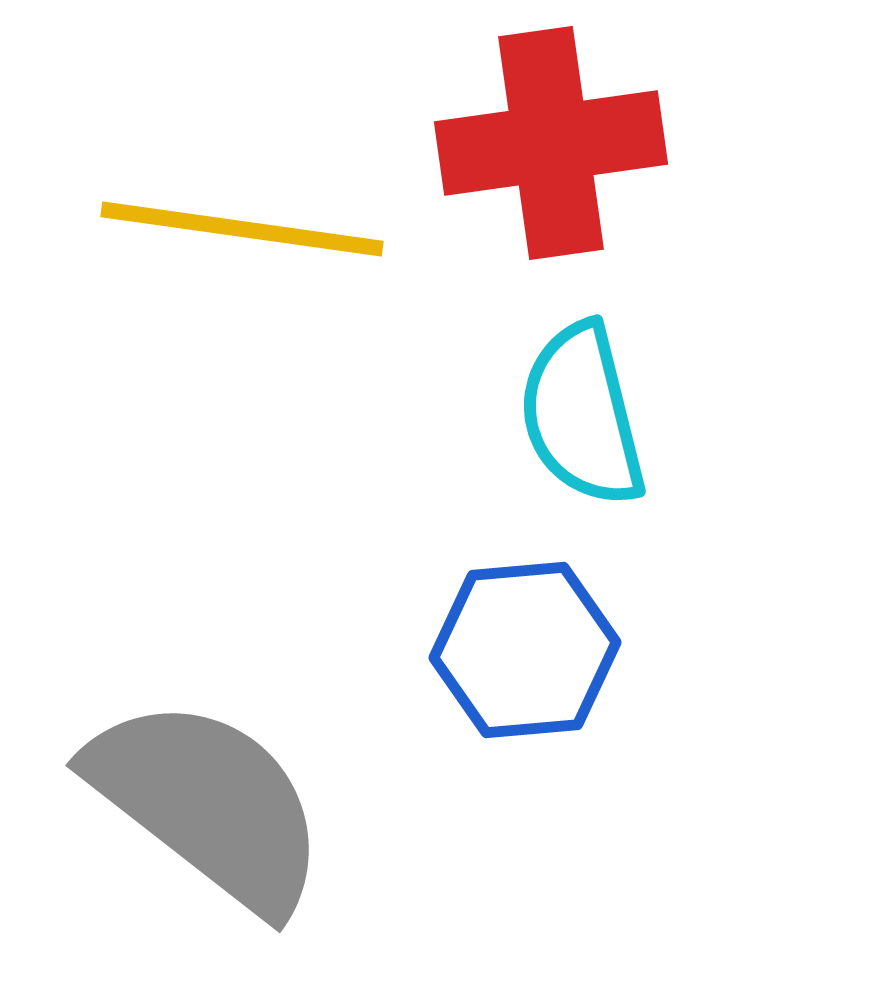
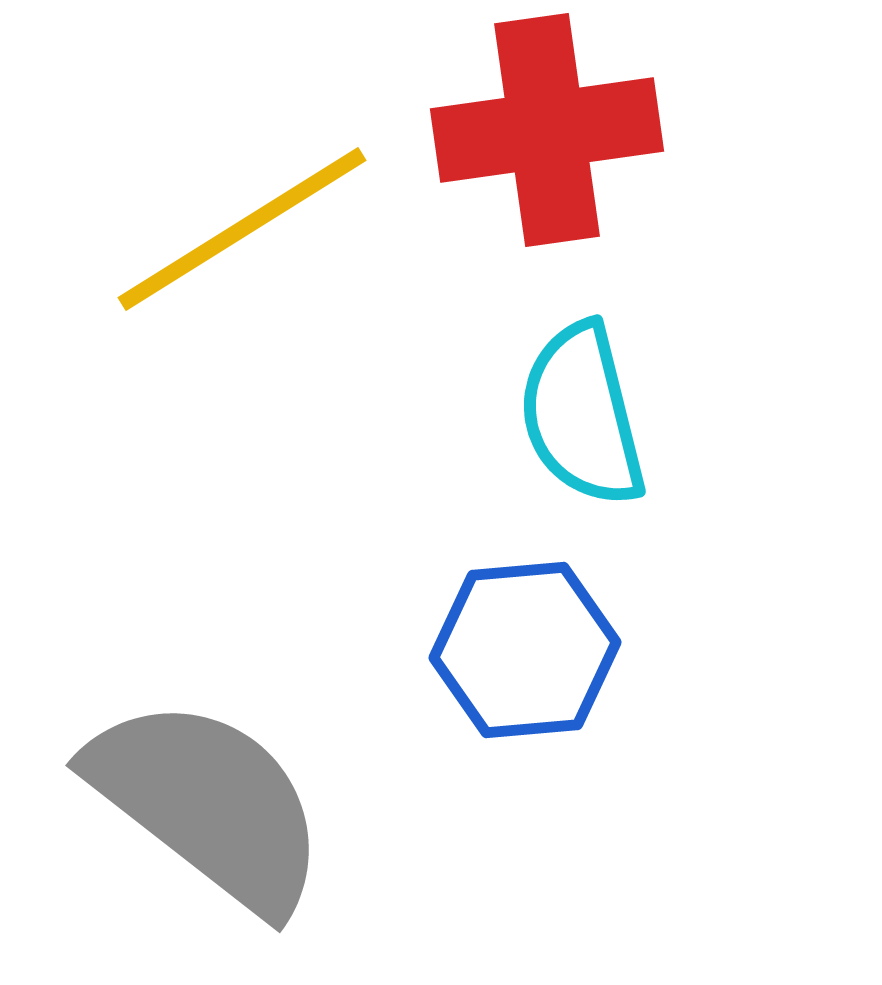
red cross: moved 4 px left, 13 px up
yellow line: rotated 40 degrees counterclockwise
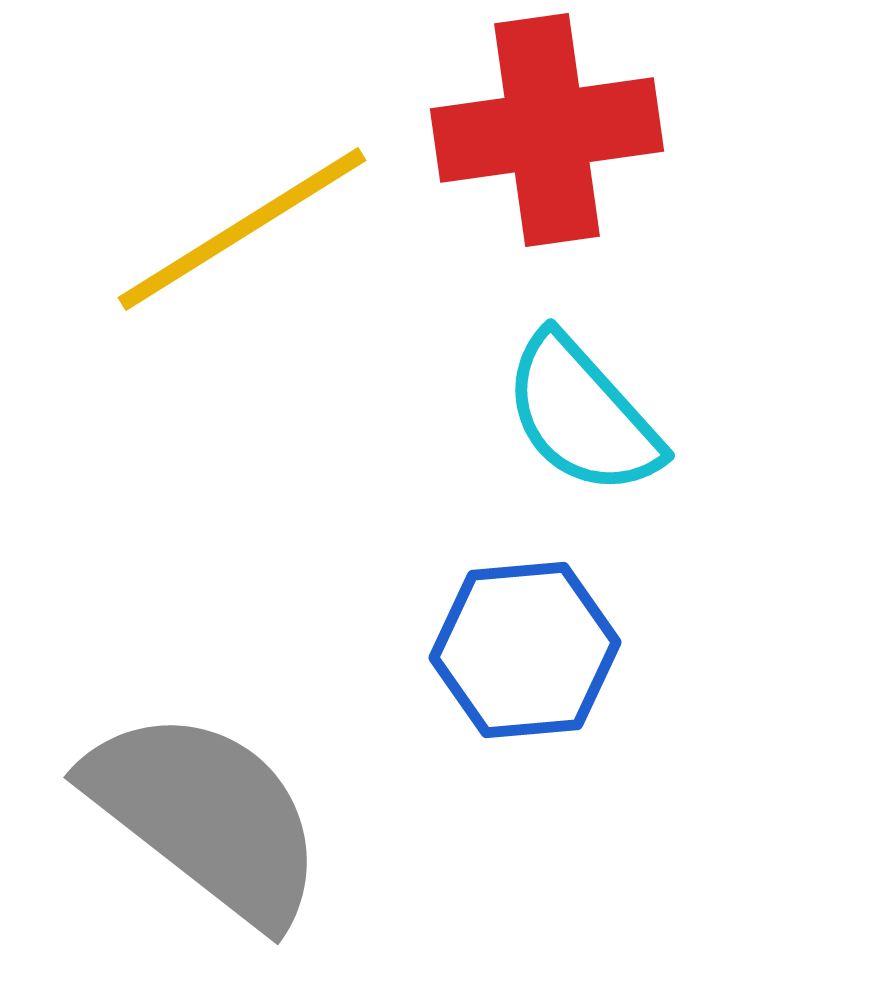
cyan semicircle: rotated 28 degrees counterclockwise
gray semicircle: moved 2 px left, 12 px down
